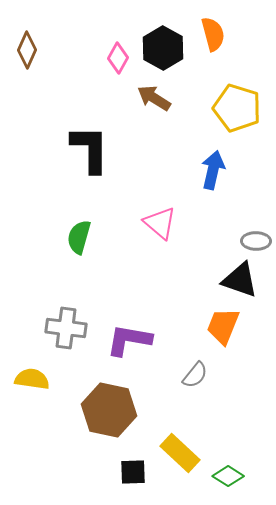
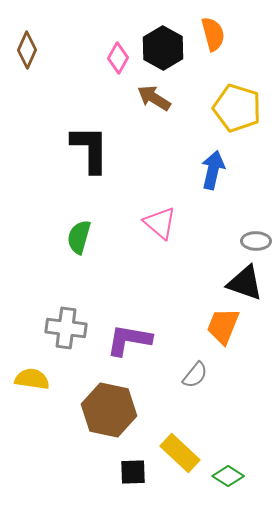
black triangle: moved 5 px right, 3 px down
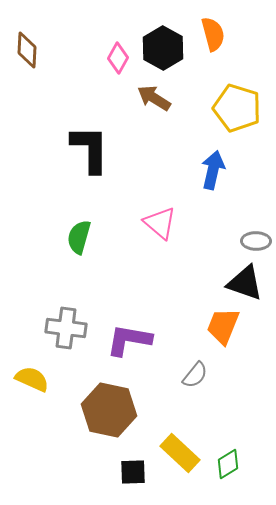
brown diamond: rotated 21 degrees counterclockwise
yellow semicircle: rotated 16 degrees clockwise
green diamond: moved 12 px up; rotated 64 degrees counterclockwise
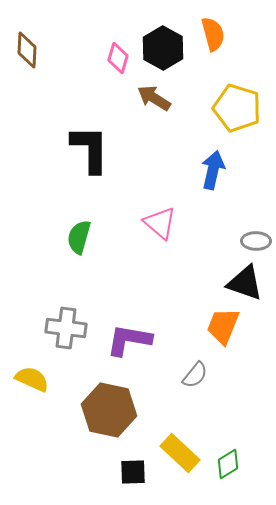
pink diamond: rotated 12 degrees counterclockwise
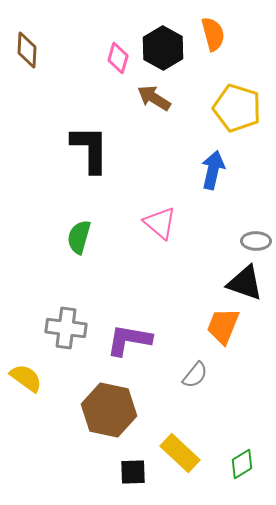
yellow semicircle: moved 6 px left, 1 px up; rotated 12 degrees clockwise
green diamond: moved 14 px right
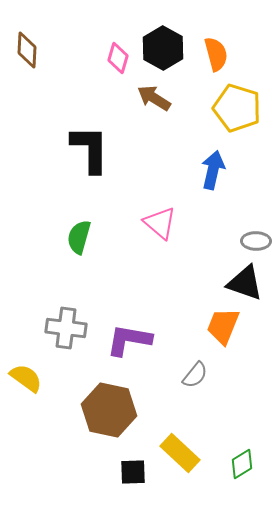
orange semicircle: moved 3 px right, 20 px down
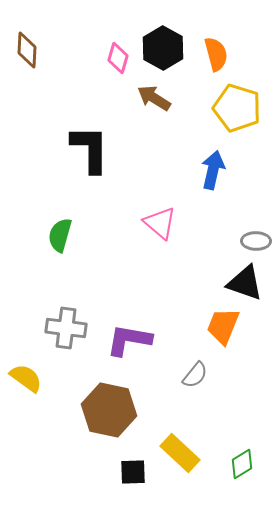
green semicircle: moved 19 px left, 2 px up
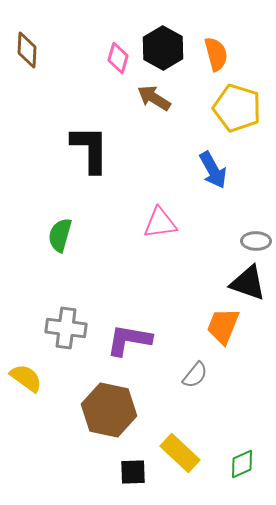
blue arrow: rotated 138 degrees clockwise
pink triangle: rotated 48 degrees counterclockwise
black triangle: moved 3 px right
green diamond: rotated 8 degrees clockwise
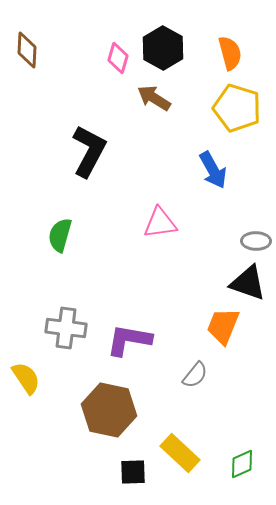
orange semicircle: moved 14 px right, 1 px up
black L-shape: moved 1 px left, 2 px down; rotated 28 degrees clockwise
yellow semicircle: rotated 20 degrees clockwise
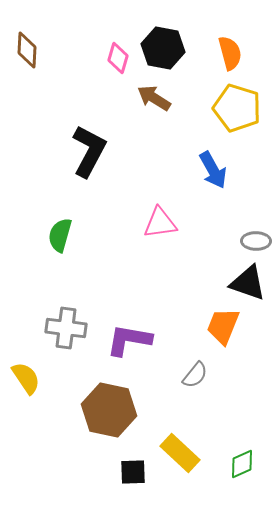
black hexagon: rotated 18 degrees counterclockwise
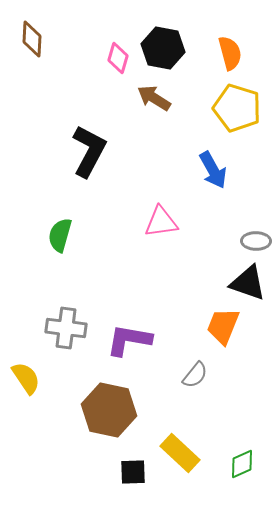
brown diamond: moved 5 px right, 11 px up
pink triangle: moved 1 px right, 1 px up
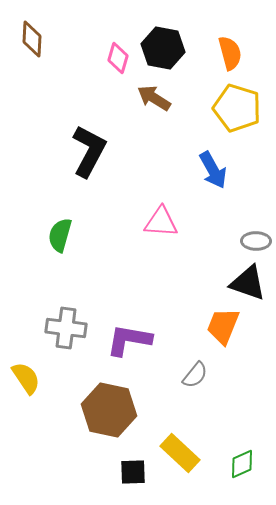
pink triangle: rotated 12 degrees clockwise
